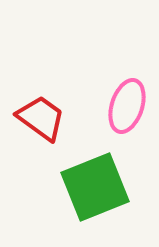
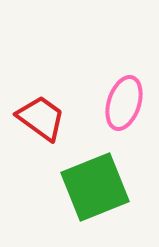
pink ellipse: moved 3 px left, 3 px up
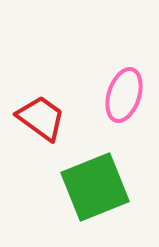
pink ellipse: moved 8 px up
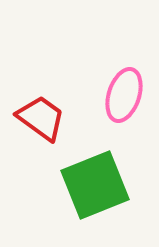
green square: moved 2 px up
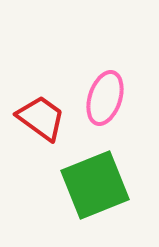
pink ellipse: moved 19 px left, 3 px down
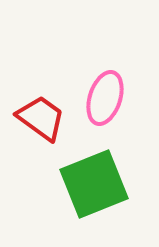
green square: moved 1 px left, 1 px up
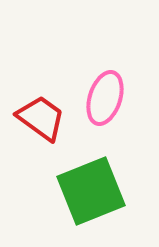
green square: moved 3 px left, 7 px down
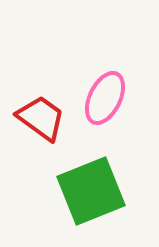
pink ellipse: rotated 8 degrees clockwise
